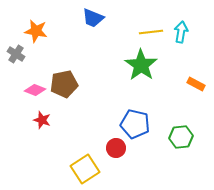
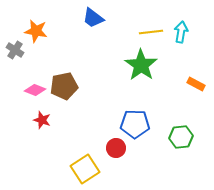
blue trapezoid: rotated 15 degrees clockwise
gray cross: moved 1 px left, 4 px up
brown pentagon: moved 2 px down
blue pentagon: rotated 12 degrees counterclockwise
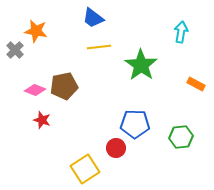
yellow line: moved 52 px left, 15 px down
gray cross: rotated 12 degrees clockwise
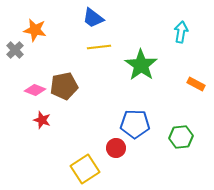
orange star: moved 1 px left, 1 px up
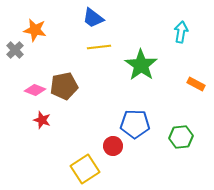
red circle: moved 3 px left, 2 px up
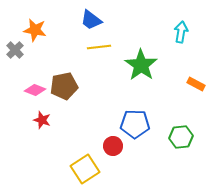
blue trapezoid: moved 2 px left, 2 px down
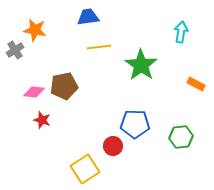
blue trapezoid: moved 3 px left, 3 px up; rotated 135 degrees clockwise
gray cross: rotated 12 degrees clockwise
pink diamond: moved 1 px left, 2 px down; rotated 15 degrees counterclockwise
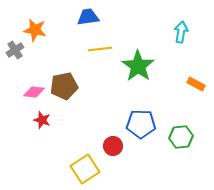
yellow line: moved 1 px right, 2 px down
green star: moved 3 px left, 1 px down
blue pentagon: moved 6 px right
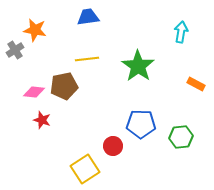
yellow line: moved 13 px left, 10 px down
